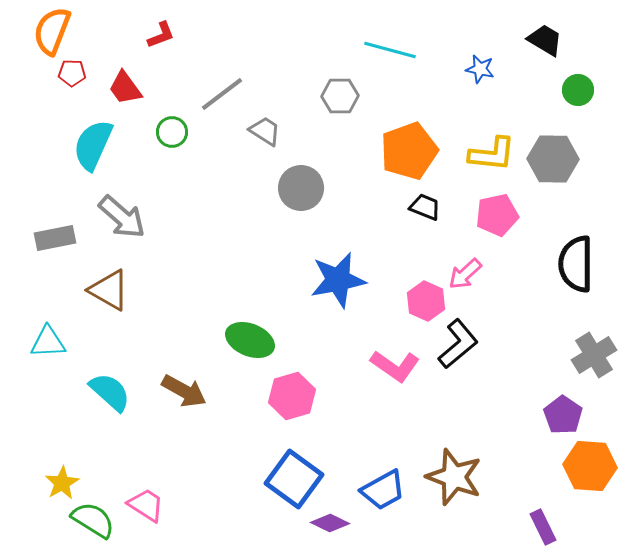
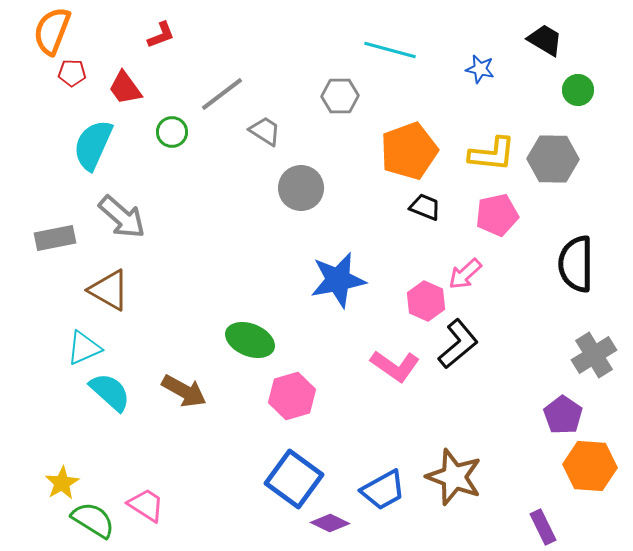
cyan triangle at (48, 342): moved 36 px right, 6 px down; rotated 21 degrees counterclockwise
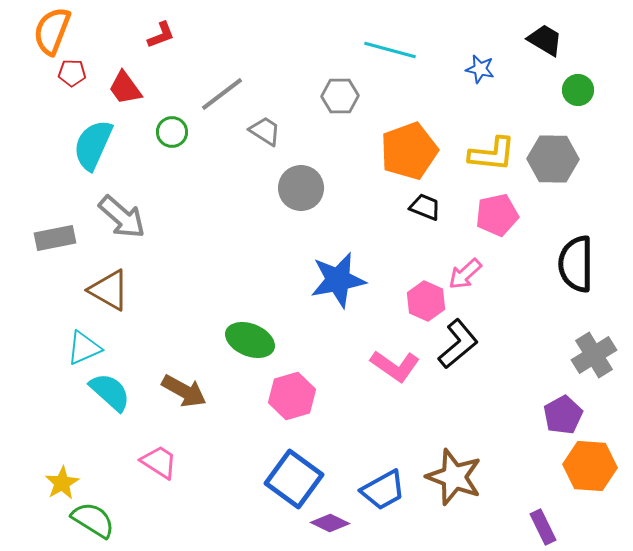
purple pentagon at (563, 415): rotated 9 degrees clockwise
pink trapezoid at (146, 505): moved 13 px right, 43 px up
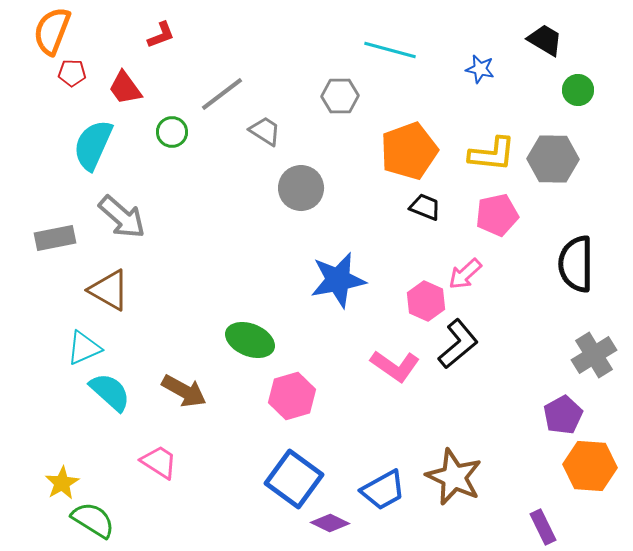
brown star at (454, 477): rotated 4 degrees clockwise
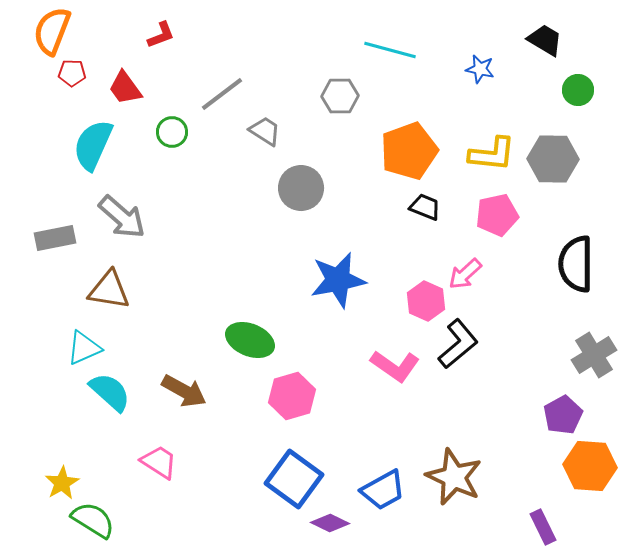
brown triangle at (109, 290): rotated 21 degrees counterclockwise
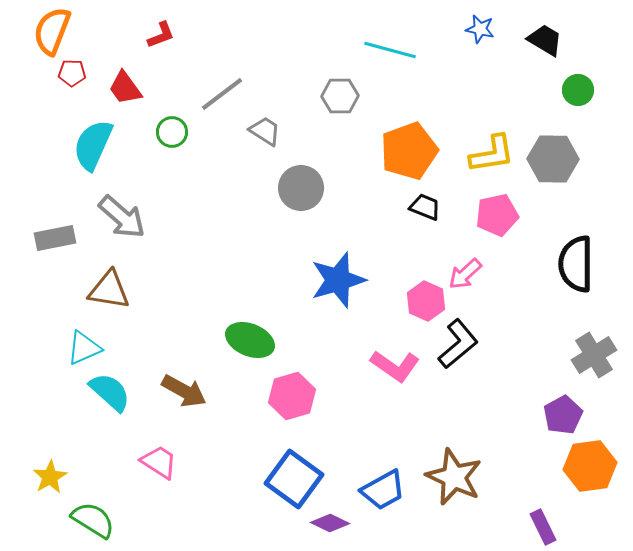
blue star at (480, 69): moved 40 px up
yellow L-shape at (492, 154): rotated 15 degrees counterclockwise
blue star at (338, 280): rotated 6 degrees counterclockwise
orange hexagon at (590, 466): rotated 12 degrees counterclockwise
yellow star at (62, 483): moved 12 px left, 6 px up
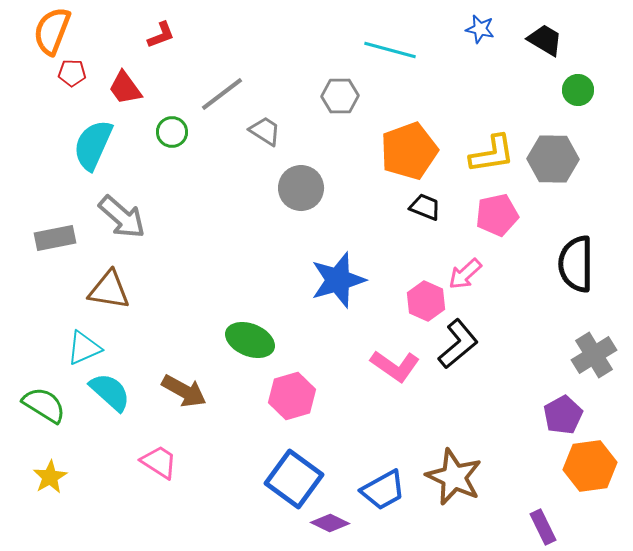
green semicircle at (93, 520): moved 49 px left, 115 px up
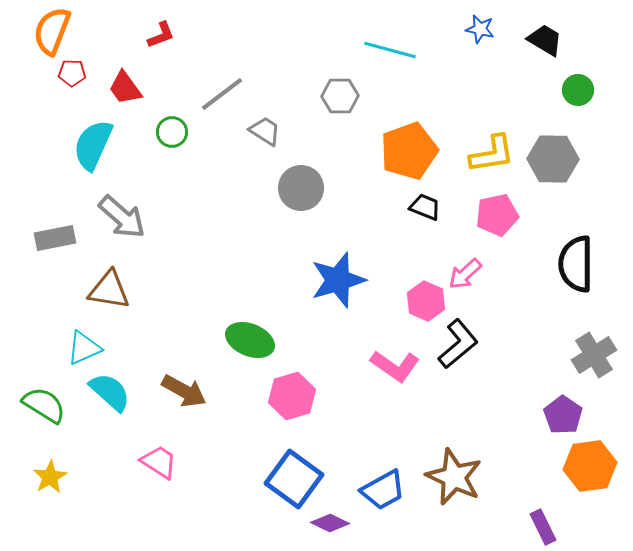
purple pentagon at (563, 415): rotated 9 degrees counterclockwise
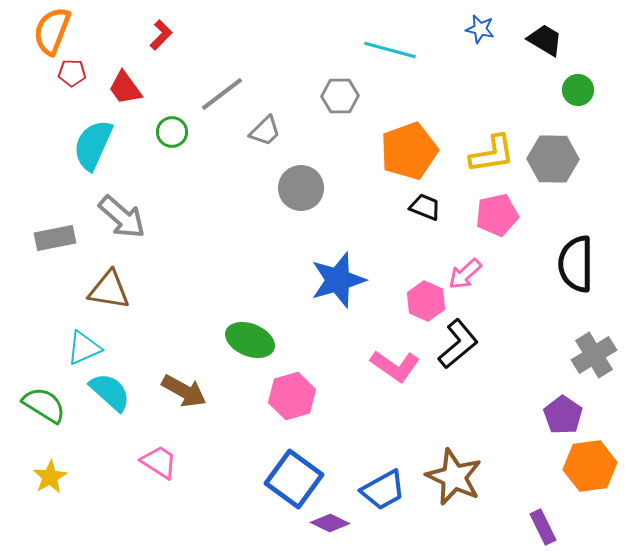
red L-shape at (161, 35): rotated 24 degrees counterclockwise
gray trapezoid at (265, 131): rotated 104 degrees clockwise
